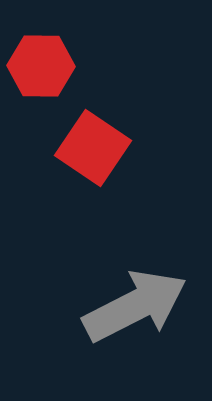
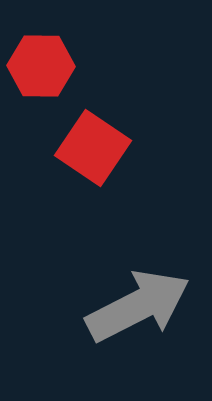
gray arrow: moved 3 px right
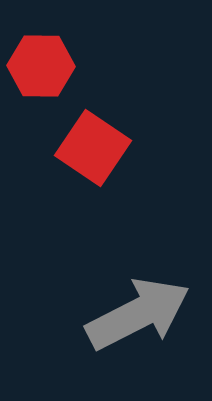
gray arrow: moved 8 px down
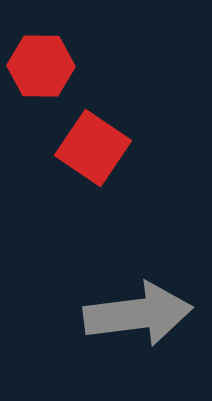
gray arrow: rotated 20 degrees clockwise
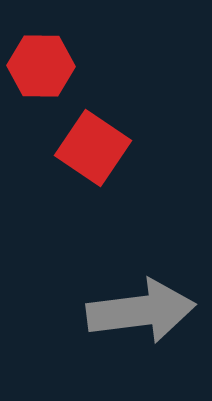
gray arrow: moved 3 px right, 3 px up
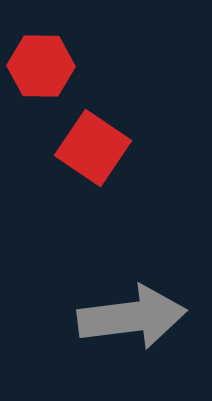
gray arrow: moved 9 px left, 6 px down
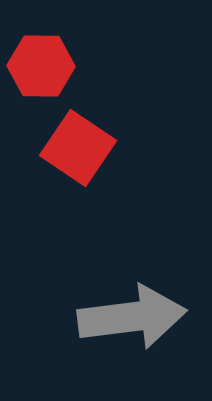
red square: moved 15 px left
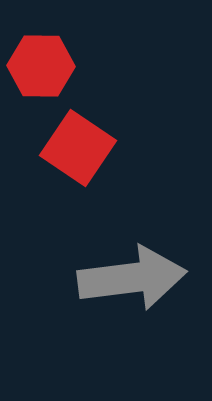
gray arrow: moved 39 px up
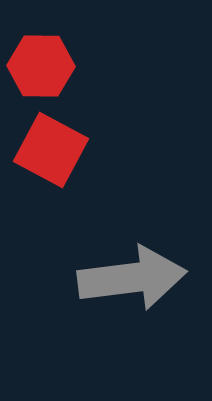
red square: moved 27 px left, 2 px down; rotated 6 degrees counterclockwise
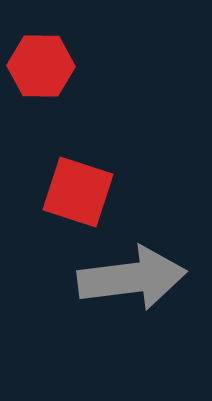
red square: moved 27 px right, 42 px down; rotated 10 degrees counterclockwise
